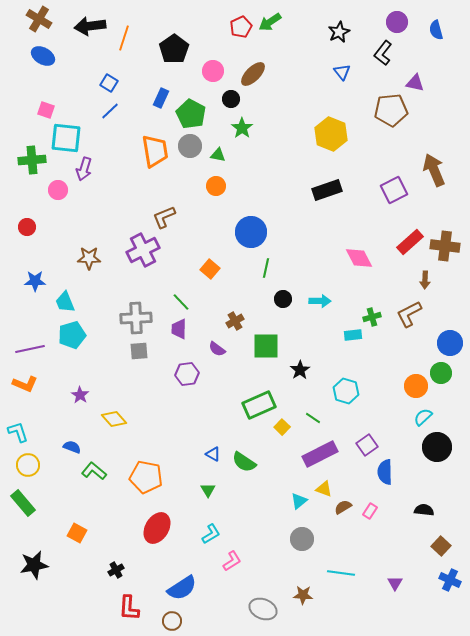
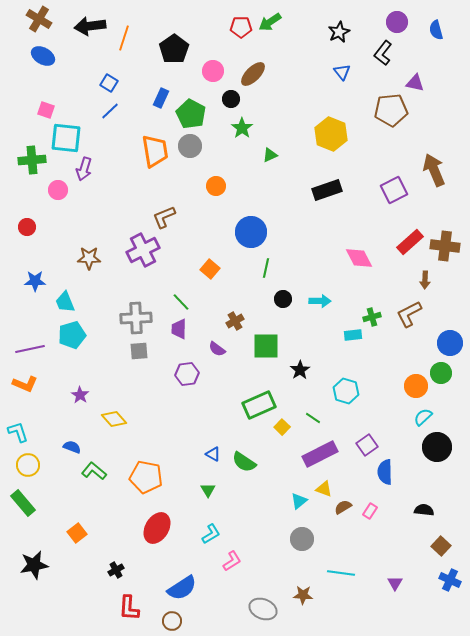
red pentagon at (241, 27): rotated 25 degrees clockwise
green triangle at (218, 155): moved 52 px right; rotated 35 degrees counterclockwise
orange square at (77, 533): rotated 24 degrees clockwise
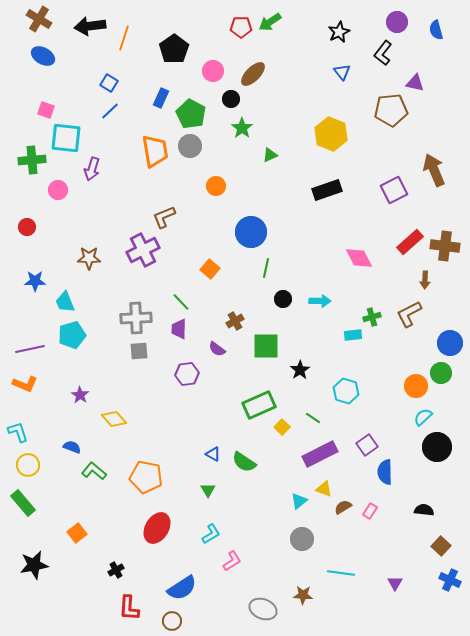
purple arrow at (84, 169): moved 8 px right
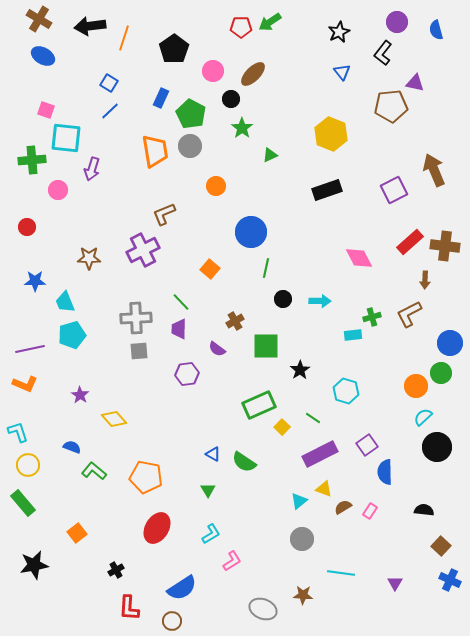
brown pentagon at (391, 110): moved 4 px up
brown L-shape at (164, 217): moved 3 px up
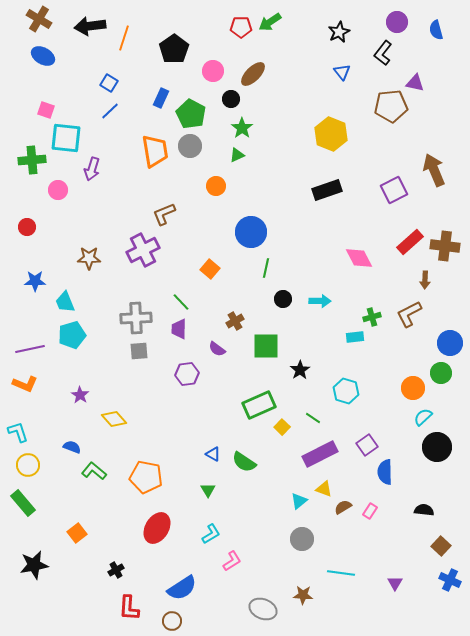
green triangle at (270, 155): moved 33 px left
cyan rectangle at (353, 335): moved 2 px right, 2 px down
orange circle at (416, 386): moved 3 px left, 2 px down
